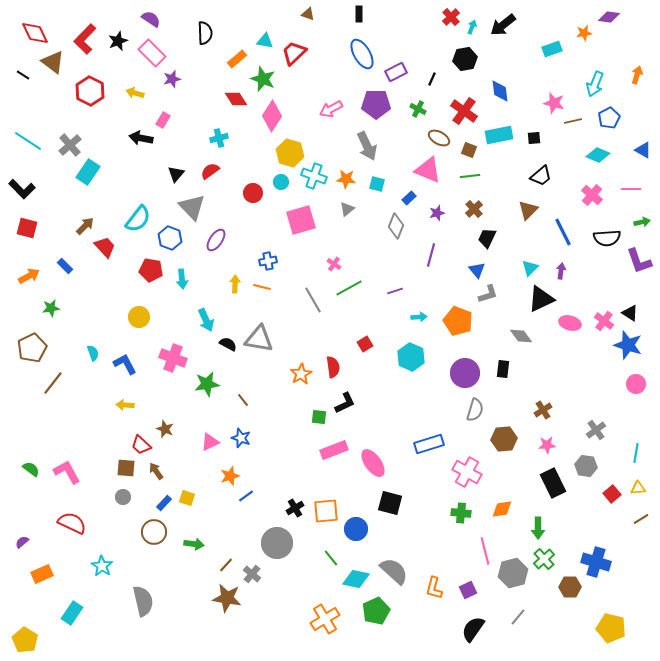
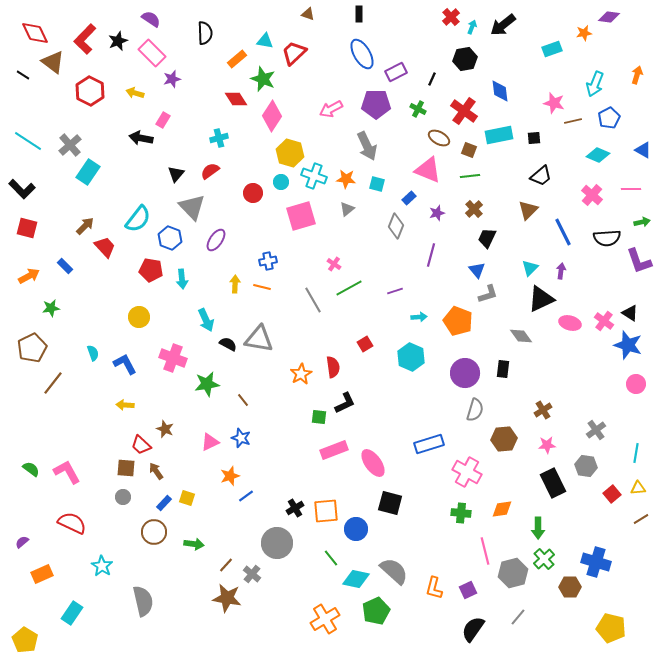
pink square at (301, 220): moved 4 px up
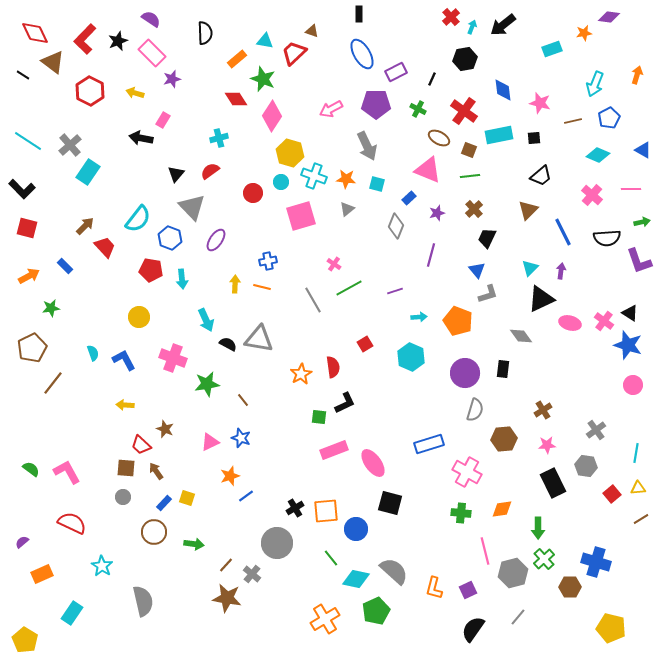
brown triangle at (308, 14): moved 4 px right, 17 px down
blue diamond at (500, 91): moved 3 px right, 1 px up
pink star at (554, 103): moved 14 px left
blue L-shape at (125, 364): moved 1 px left, 4 px up
pink circle at (636, 384): moved 3 px left, 1 px down
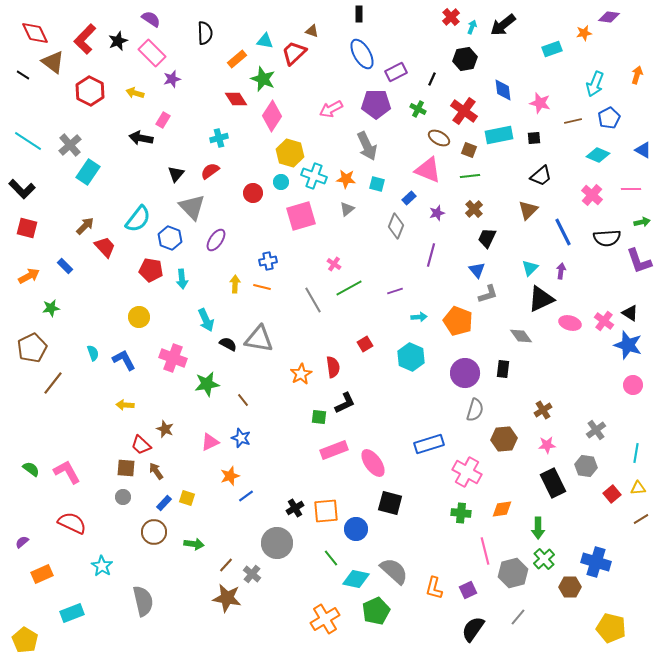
cyan rectangle at (72, 613): rotated 35 degrees clockwise
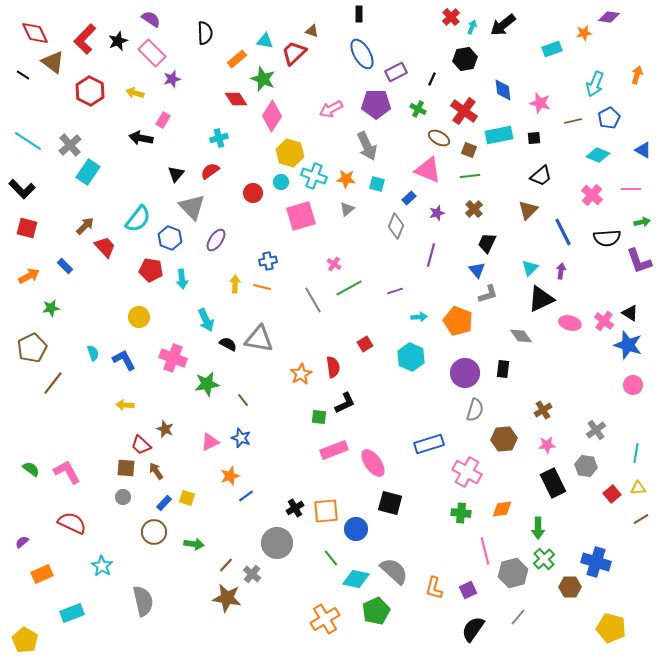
black trapezoid at (487, 238): moved 5 px down
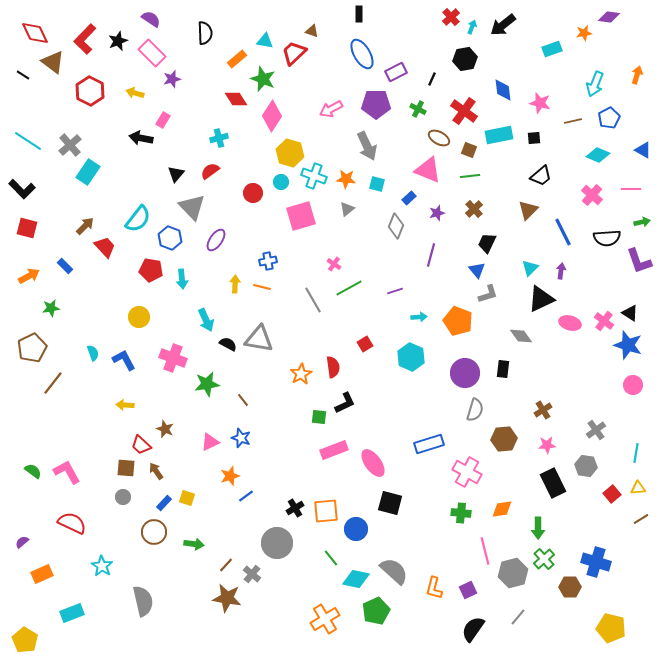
green semicircle at (31, 469): moved 2 px right, 2 px down
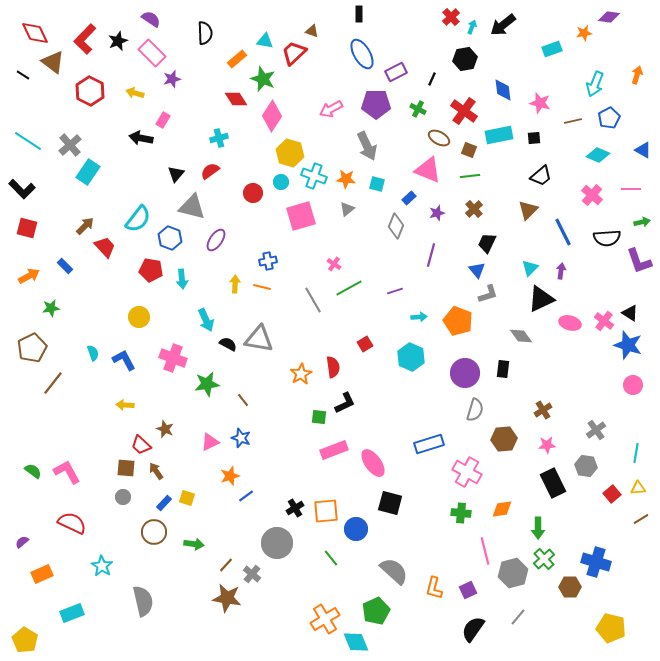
gray triangle at (192, 207): rotated 32 degrees counterclockwise
cyan diamond at (356, 579): moved 63 px down; rotated 56 degrees clockwise
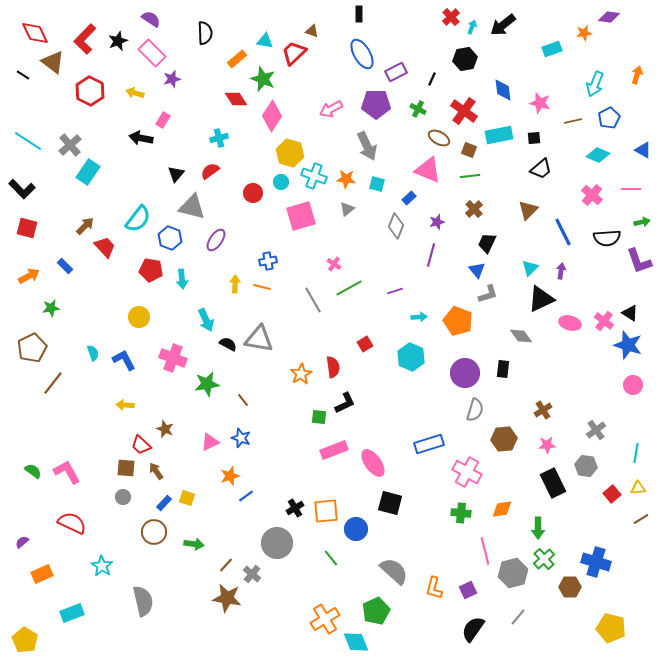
black trapezoid at (541, 176): moved 7 px up
purple star at (437, 213): moved 9 px down
